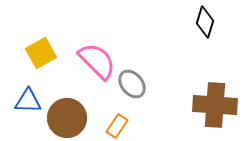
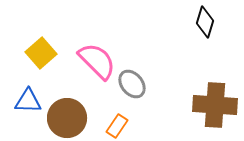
yellow square: rotated 12 degrees counterclockwise
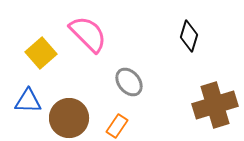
black diamond: moved 16 px left, 14 px down
pink semicircle: moved 9 px left, 27 px up
gray ellipse: moved 3 px left, 2 px up
brown cross: rotated 21 degrees counterclockwise
brown circle: moved 2 px right
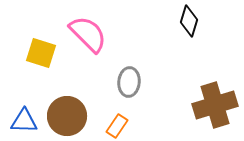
black diamond: moved 15 px up
yellow square: rotated 32 degrees counterclockwise
gray ellipse: rotated 44 degrees clockwise
blue triangle: moved 4 px left, 20 px down
brown circle: moved 2 px left, 2 px up
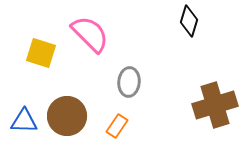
pink semicircle: moved 2 px right
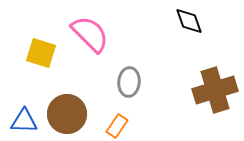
black diamond: rotated 36 degrees counterclockwise
brown cross: moved 15 px up
brown circle: moved 2 px up
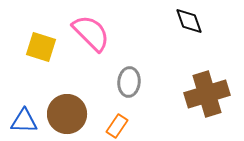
pink semicircle: moved 1 px right, 1 px up
yellow square: moved 6 px up
brown cross: moved 8 px left, 4 px down
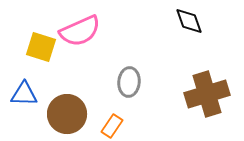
pink semicircle: moved 11 px left, 2 px up; rotated 111 degrees clockwise
blue triangle: moved 27 px up
orange rectangle: moved 5 px left
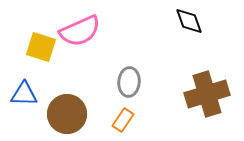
orange rectangle: moved 11 px right, 6 px up
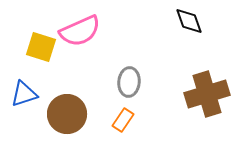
blue triangle: rotated 20 degrees counterclockwise
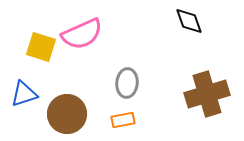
pink semicircle: moved 2 px right, 3 px down
gray ellipse: moved 2 px left, 1 px down
orange rectangle: rotated 45 degrees clockwise
